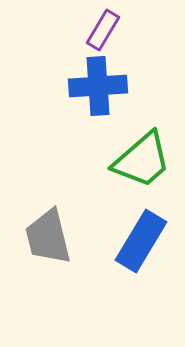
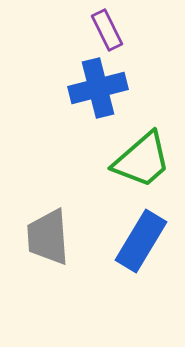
purple rectangle: moved 4 px right; rotated 57 degrees counterclockwise
blue cross: moved 2 px down; rotated 10 degrees counterclockwise
gray trapezoid: rotated 10 degrees clockwise
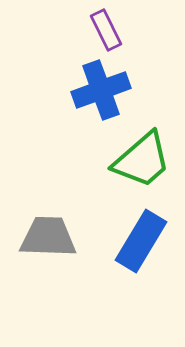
purple rectangle: moved 1 px left
blue cross: moved 3 px right, 2 px down; rotated 6 degrees counterclockwise
gray trapezoid: rotated 96 degrees clockwise
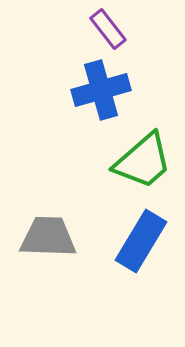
purple rectangle: moved 2 px right, 1 px up; rotated 12 degrees counterclockwise
blue cross: rotated 4 degrees clockwise
green trapezoid: moved 1 px right, 1 px down
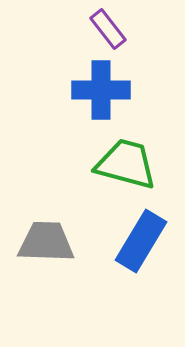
blue cross: rotated 16 degrees clockwise
green trapezoid: moved 17 px left, 3 px down; rotated 124 degrees counterclockwise
gray trapezoid: moved 2 px left, 5 px down
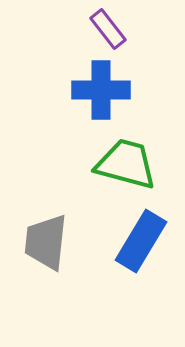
gray trapezoid: rotated 86 degrees counterclockwise
